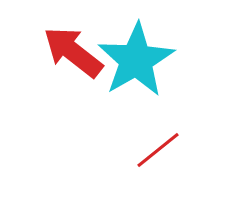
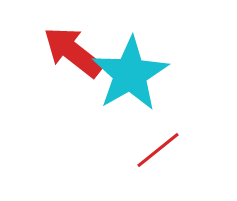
cyan star: moved 6 px left, 14 px down
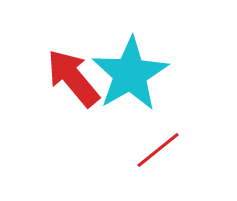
red arrow: moved 26 px down; rotated 12 degrees clockwise
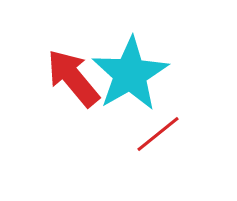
red line: moved 16 px up
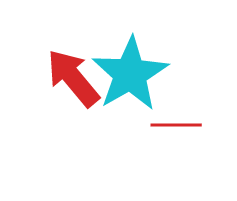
red line: moved 18 px right, 9 px up; rotated 39 degrees clockwise
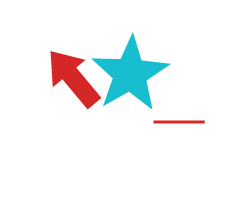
red line: moved 3 px right, 3 px up
